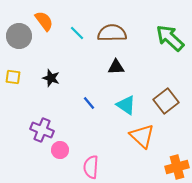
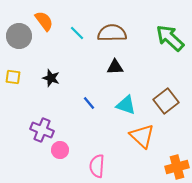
black triangle: moved 1 px left
cyan triangle: rotated 15 degrees counterclockwise
pink semicircle: moved 6 px right, 1 px up
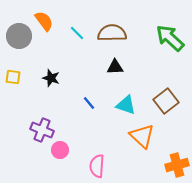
orange cross: moved 2 px up
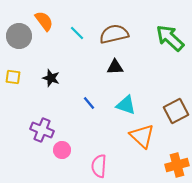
brown semicircle: moved 2 px right, 1 px down; rotated 12 degrees counterclockwise
brown square: moved 10 px right, 10 px down; rotated 10 degrees clockwise
pink circle: moved 2 px right
pink semicircle: moved 2 px right
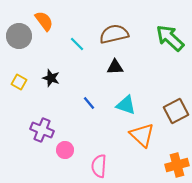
cyan line: moved 11 px down
yellow square: moved 6 px right, 5 px down; rotated 21 degrees clockwise
orange triangle: moved 1 px up
pink circle: moved 3 px right
